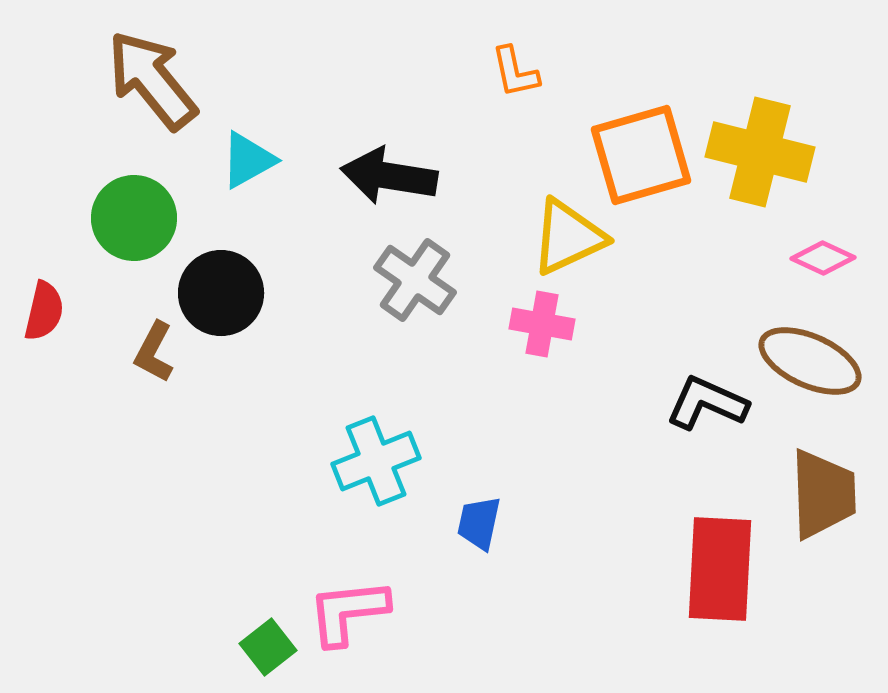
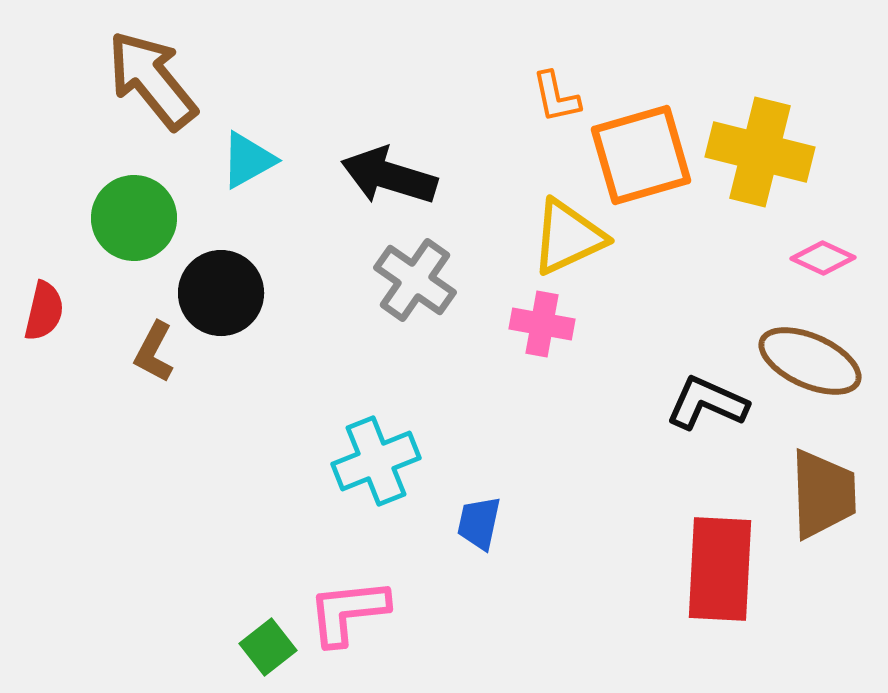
orange L-shape: moved 41 px right, 25 px down
black arrow: rotated 8 degrees clockwise
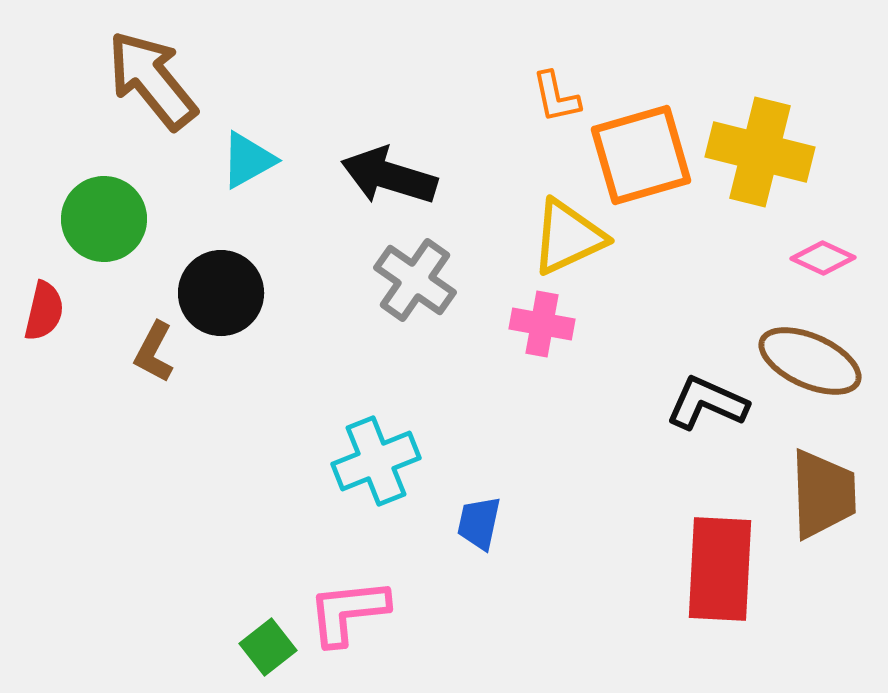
green circle: moved 30 px left, 1 px down
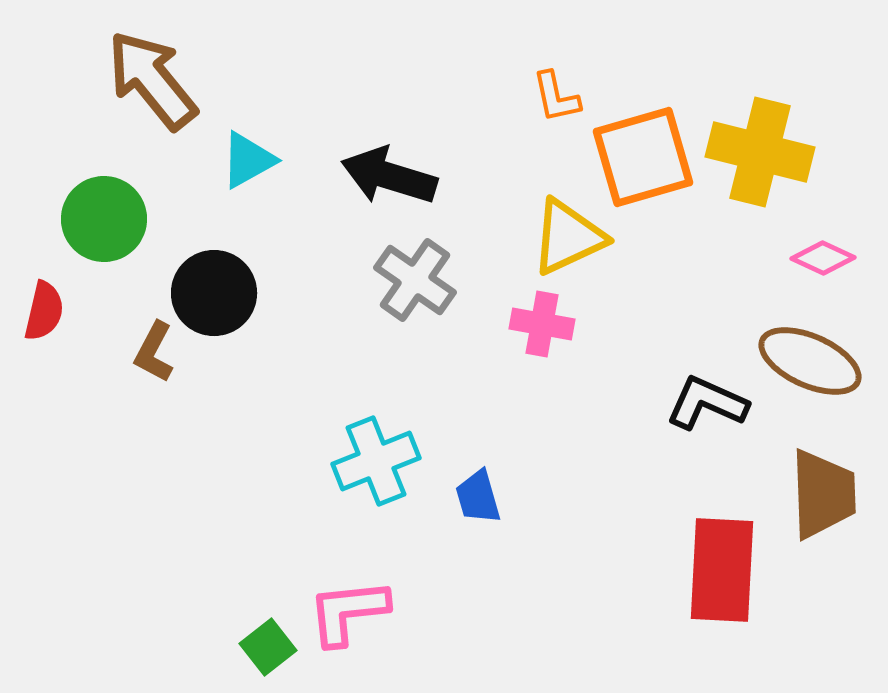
orange square: moved 2 px right, 2 px down
black circle: moved 7 px left
blue trapezoid: moved 1 px left, 26 px up; rotated 28 degrees counterclockwise
red rectangle: moved 2 px right, 1 px down
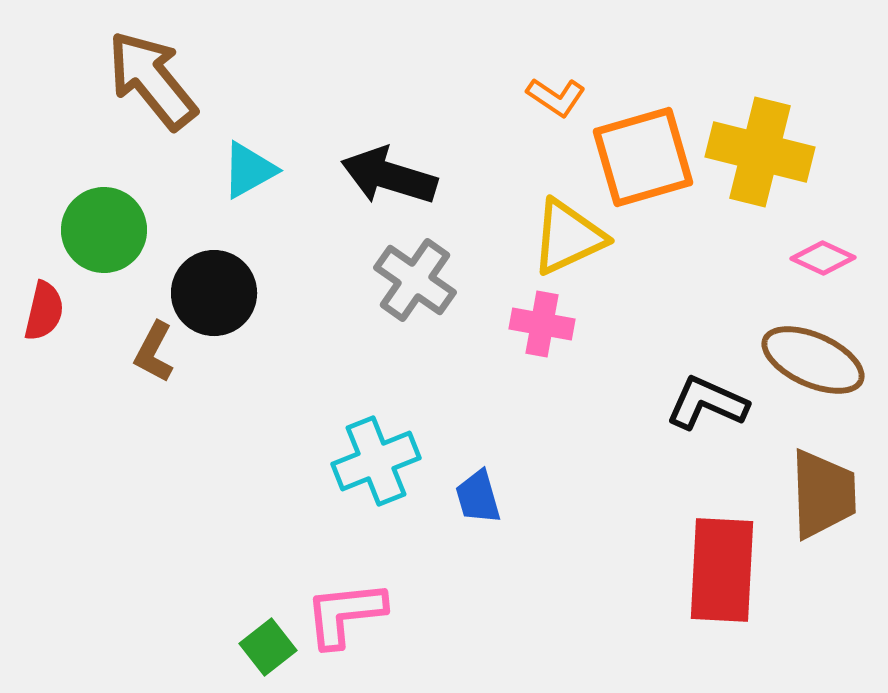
orange L-shape: rotated 44 degrees counterclockwise
cyan triangle: moved 1 px right, 10 px down
green circle: moved 11 px down
brown ellipse: moved 3 px right, 1 px up
pink L-shape: moved 3 px left, 2 px down
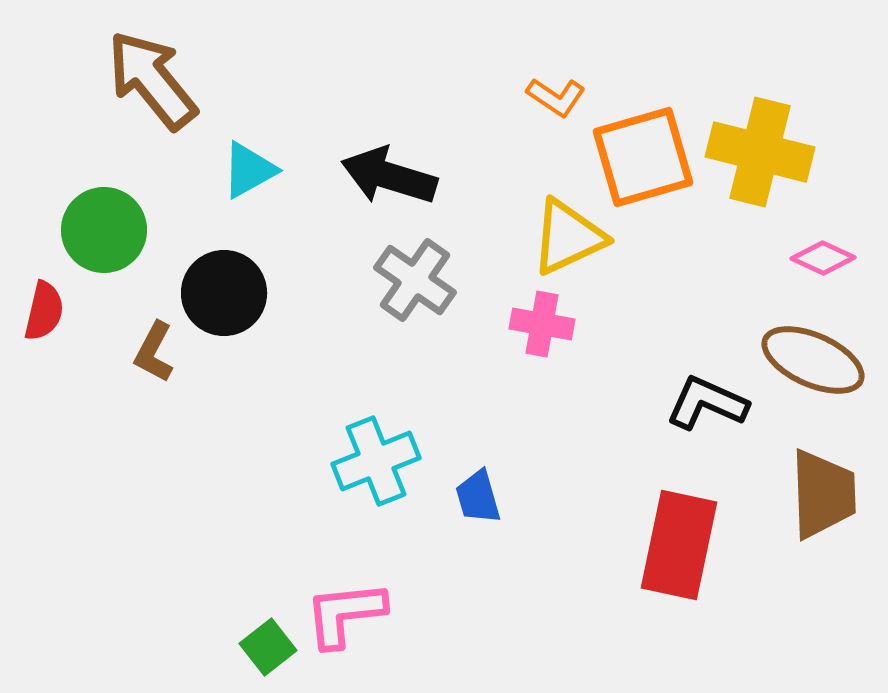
black circle: moved 10 px right
red rectangle: moved 43 px left, 25 px up; rotated 9 degrees clockwise
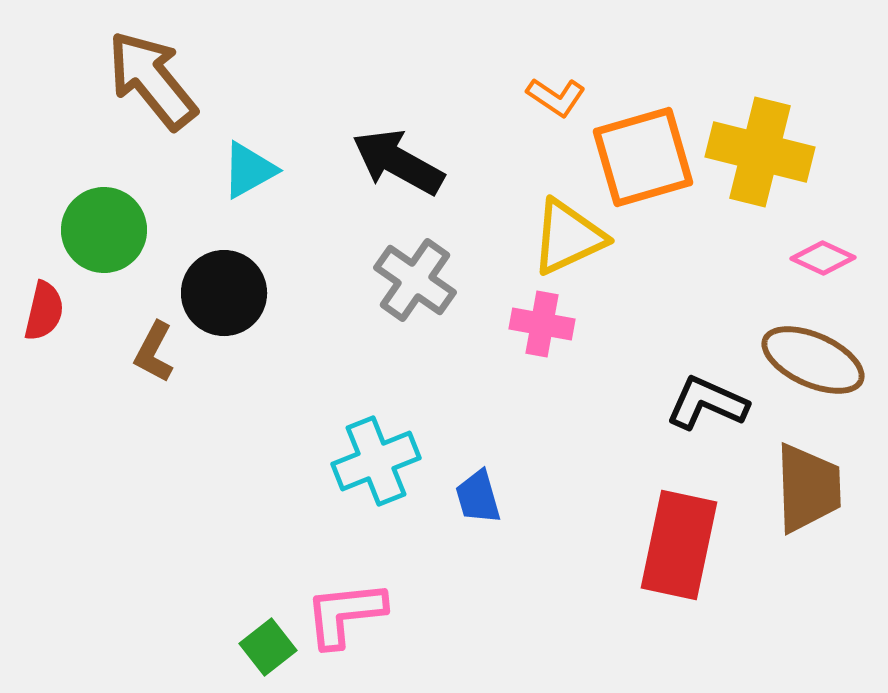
black arrow: moved 9 px right, 14 px up; rotated 12 degrees clockwise
brown trapezoid: moved 15 px left, 6 px up
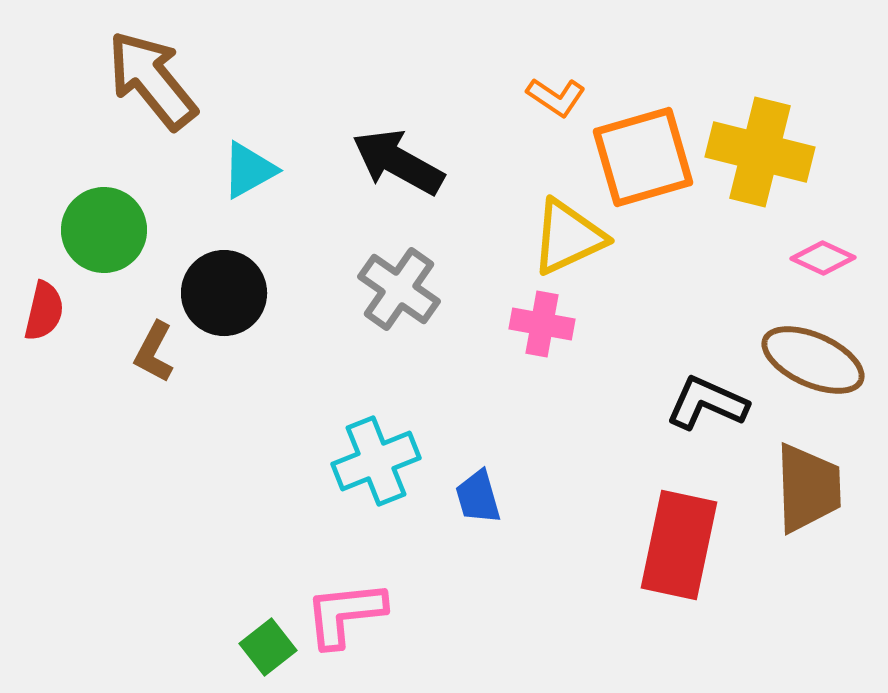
gray cross: moved 16 px left, 9 px down
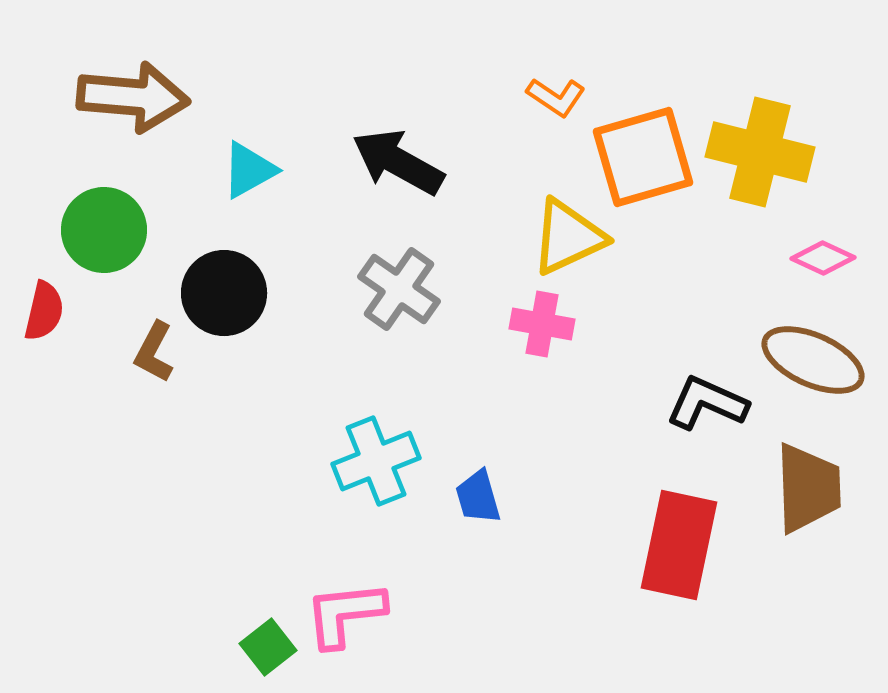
brown arrow: moved 19 px left, 17 px down; rotated 134 degrees clockwise
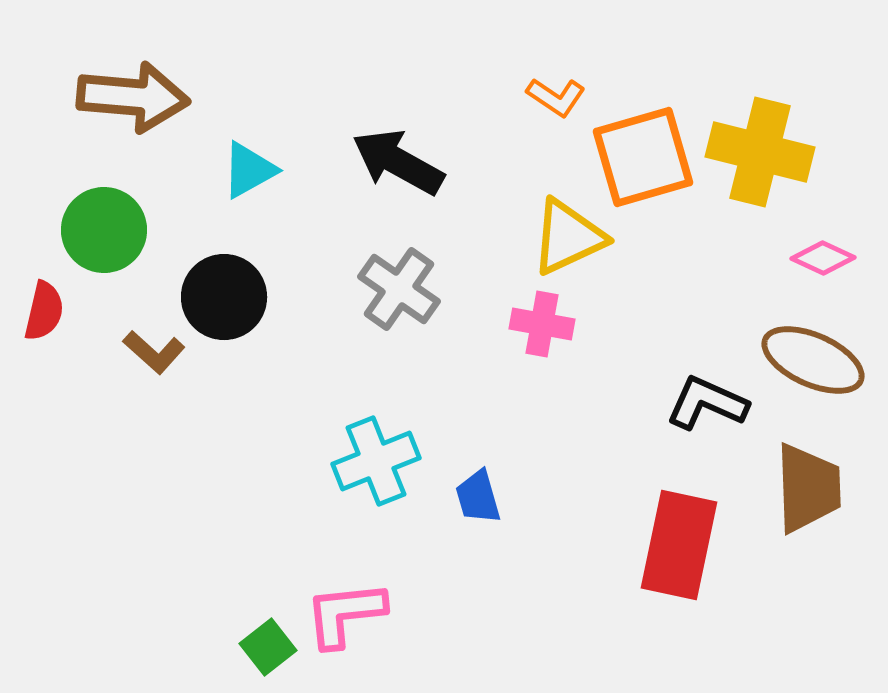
black circle: moved 4 px down
brown L-shape: rotated 76 degrees counterclockwise
